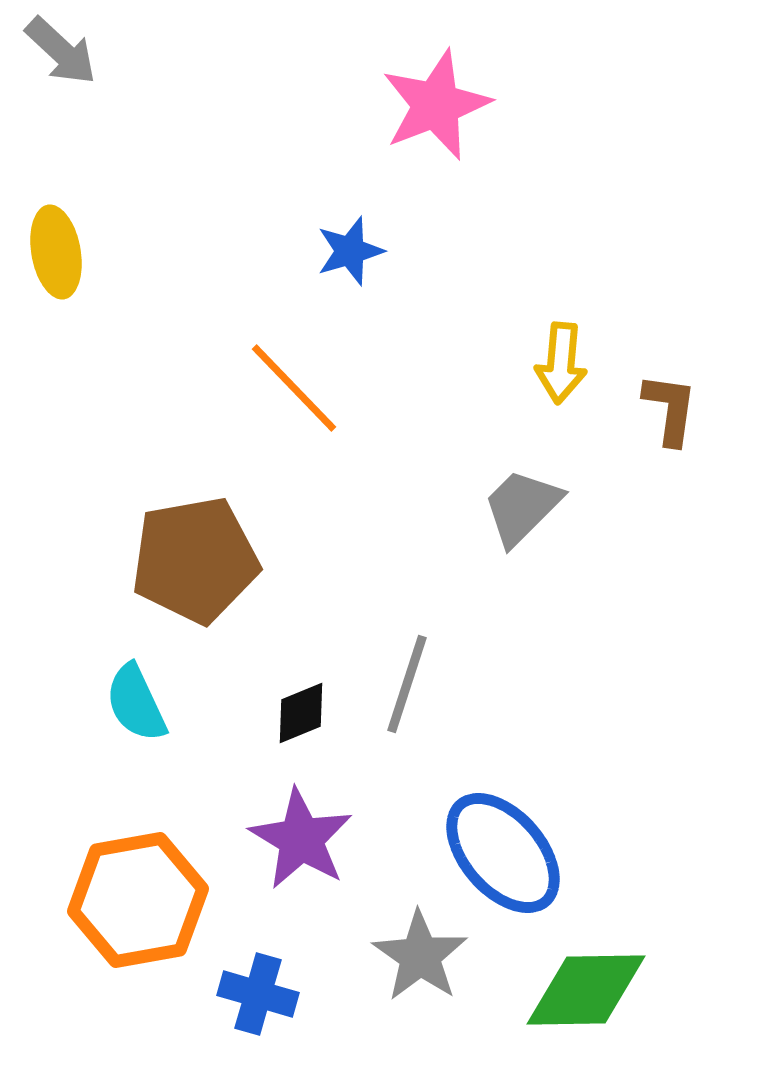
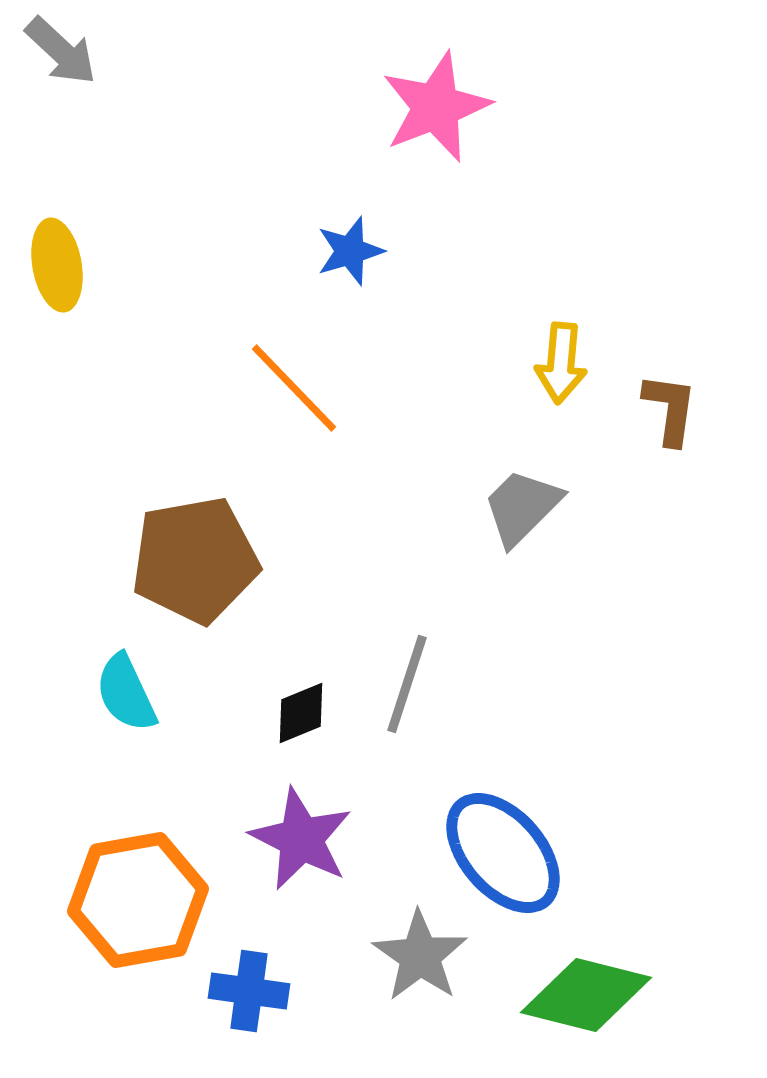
pink star: moved 2 px down
yellow ellipse: moved 1 px right, 13 px down
cyan semicircle: moved 10 px left, 10 px up
purple star: rotated 4 degrees counterclockwise
green diamond: moved 5 px down; rotated 15 degrees clockwise
blue cross: moved 9 px left, 3 px up; rotated 8 degrees counterclockwise
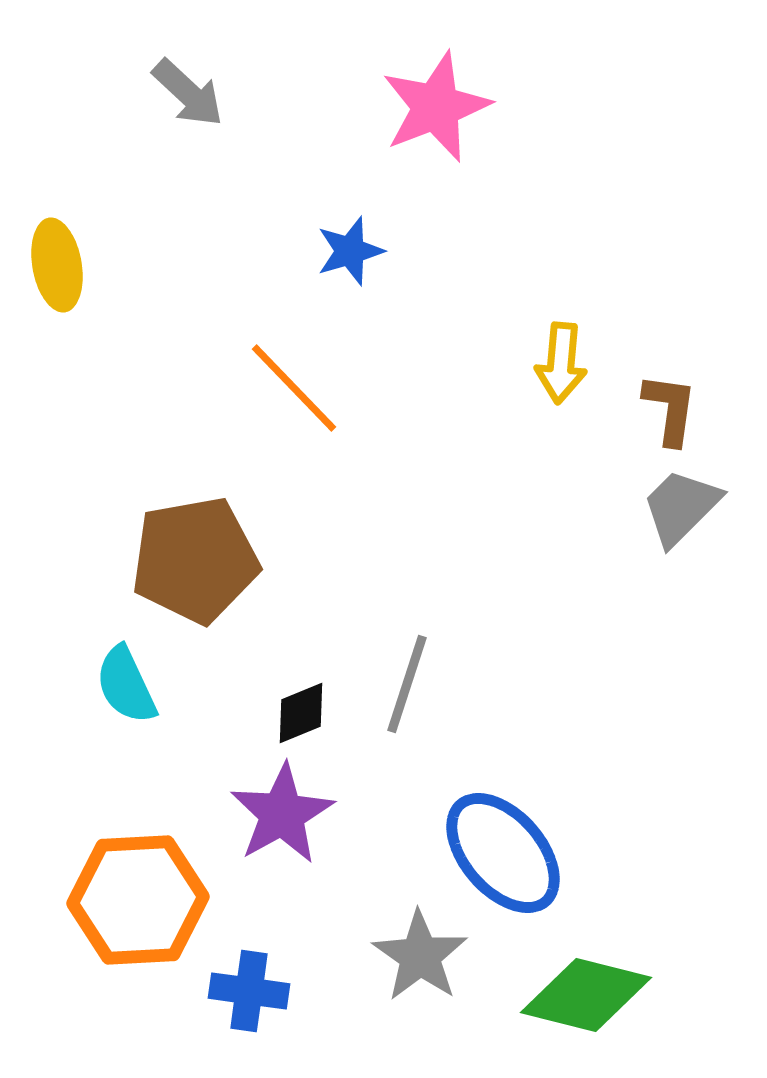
gray arrow: moved 127 px right, 42 px down
gray trapezoid: moved 159 px right
cyan semicircle: moved 8 px up
purple star: moved 19 px left, 25 px up; rotated 16 degrees clockwise
orange hexagon: rotated 7 degrees clockwise
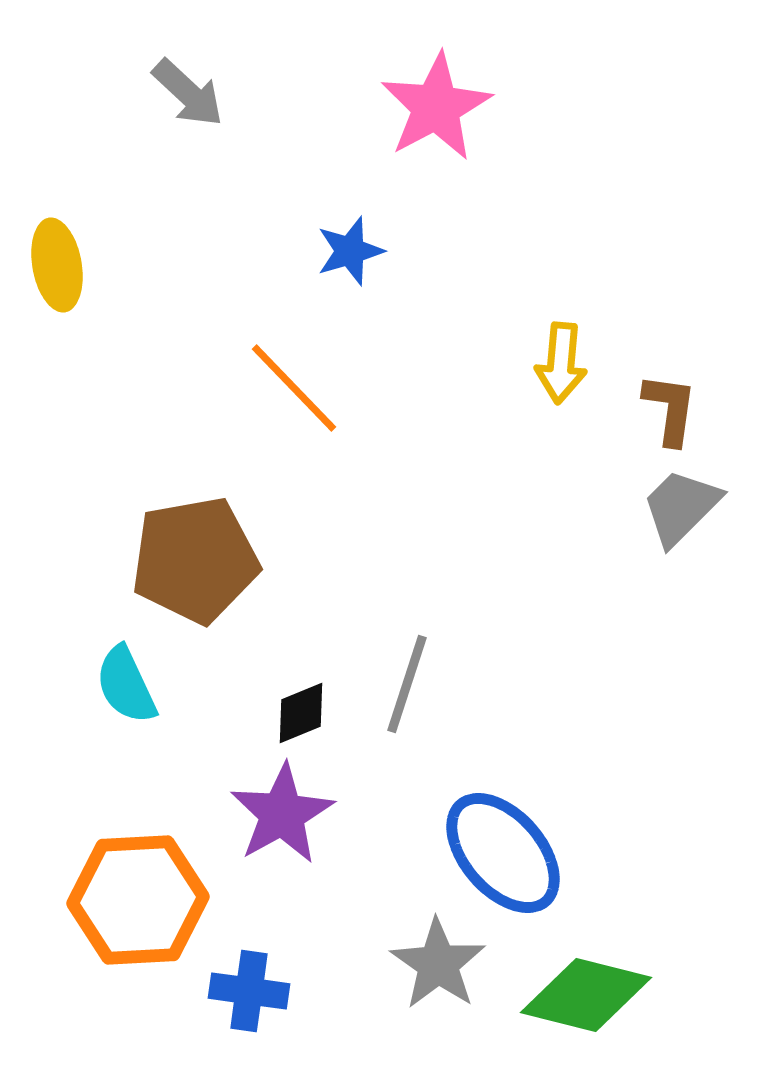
pink star: rotated 7 degrees counterclockwise
gray star: moved 18 px right, 8 px down
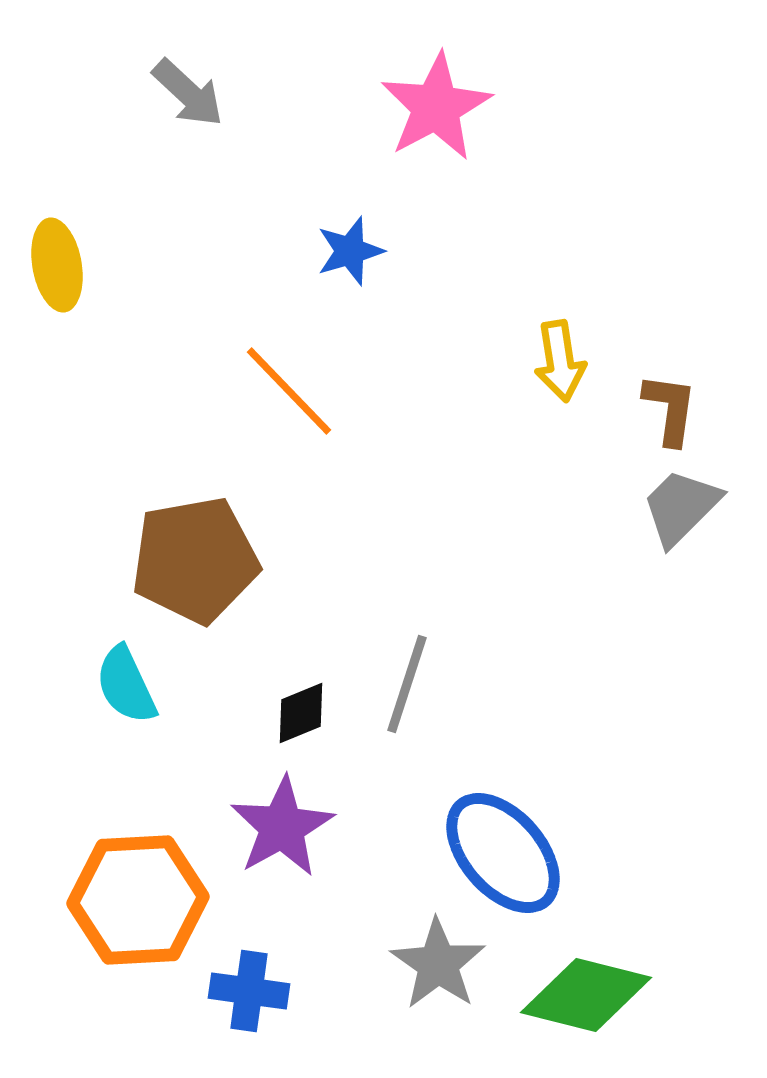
yellow arrow: moved 1 px left, 2 px up; rotated 14 degrees counterclockwise
orange line: moved 5 px left, 3 px down
purple star: moved 13 px down
